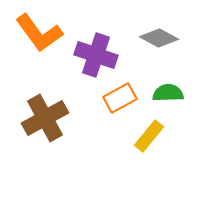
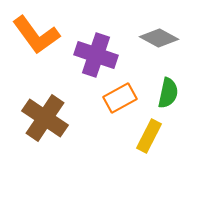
orange L-shape: moved 3 px left, 2 px down
green semicircle: rotated 104 degrees clockwise
brown cross: rotated 27 degrees counterclockwise
yellow rectangle: rotated 12 degrees counterclockwise
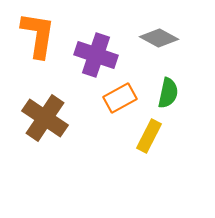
orange L-shape: moved 2 px right; rotated 135 degrees counterclockwise
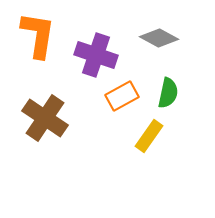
orange rectangle: moved 2 px right, 2 px up
yellow rectangle: rotated 8 degrees clockwise
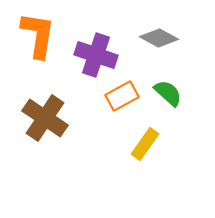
green semicircle: rotated 60 degrees counterclockwise
yellow rectangle: moved 4 px left, 8 px down
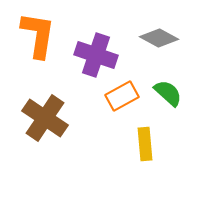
yellow rectangle: rotated 40 degrees counterclockwise
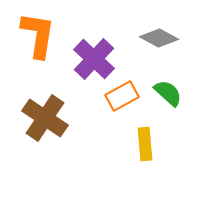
purple cross: moved 2 px left, 4 px down; rotated 24 degrees clockwise
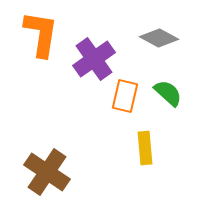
orange L-shape: moved 3 px right, 1 px up
purple cross: rotated 12 degrees clockwise
orange rectangle: moved 3 px right; rotated 48 degrees counterclockwise
brown cross: moved 2 px right, 54 px down
yellow rectangle: moved 4 px down
